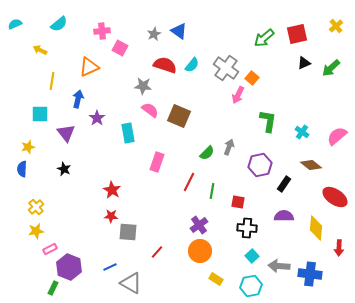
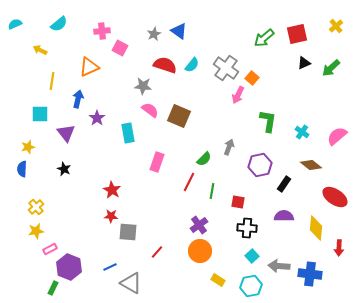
green semicircle at (207, 153): moved 3 px left, 6 px down
yellow rectangle at (216, 279): moved 2 px right, 1 px down
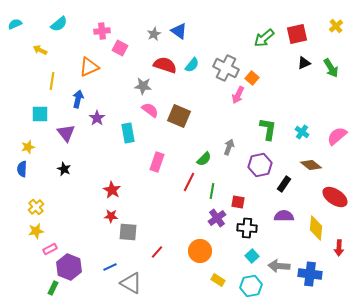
gray cross at (226, 68): rotated 10 degrees counterclockwise
green arrow at (331, 68): rotated 78 degrees counterclockwise
green L-shape at (268, 121): moved 8 px down
purple cross at (199, 225): moved 18 px right, 7 px up
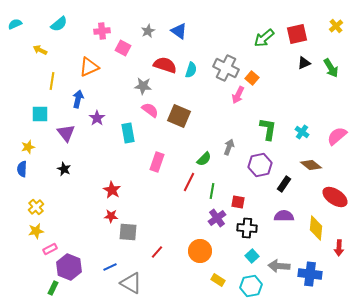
gray star at (154, 34): moved 6 px left, 3 px up
pink square at (120, 48): moved 3 px right
cyan semicircle at (192, 65): moved 1 px left, 5 px down; rotated 21 degrees counterclockwise
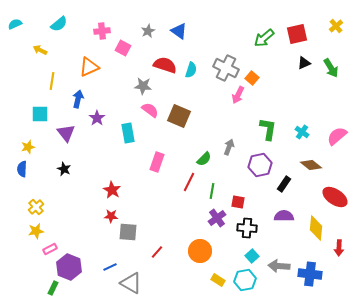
cyan hexagon at (251, 286): moved 6 px left, 6 px up
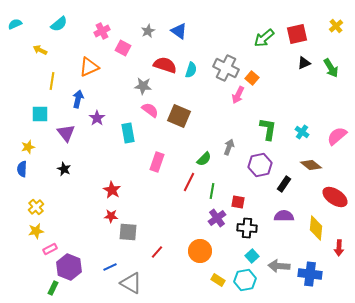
pink cross at (102, 31): rotated 21 degrees counterclockwise
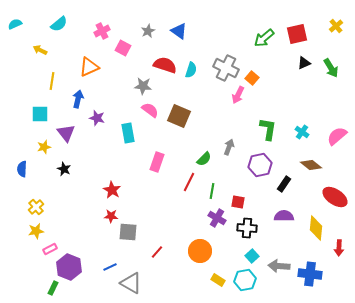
purple star at (97, 118): rotated 21 degrees counterclockwise
yellow star at (28, 147): moved 16 px right
purple cross at (217, 218): rotated 24 degrees counterclockwise
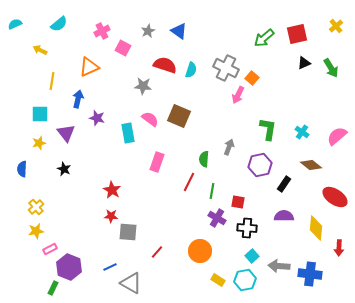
pink semicircle at (150, 110): moved 9 px down
yellow star at (44, 147): moved 5 px left, 4 px up
green semicircle at (204, 159): rotated 140 degrees clockwise
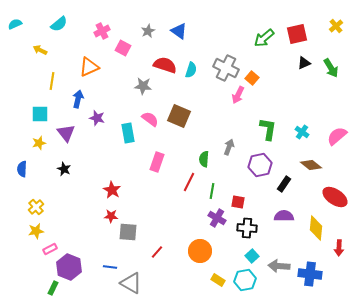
blue line at (110, 267): rotated 32 degrees clockwise
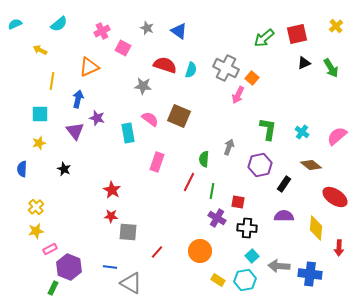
gray star at (148, 31): moved 1 px left, 3 px up; rotated 24 degrees counterclockwise
purple triangle at (66, 133): moved 9 px right, 2 px up
